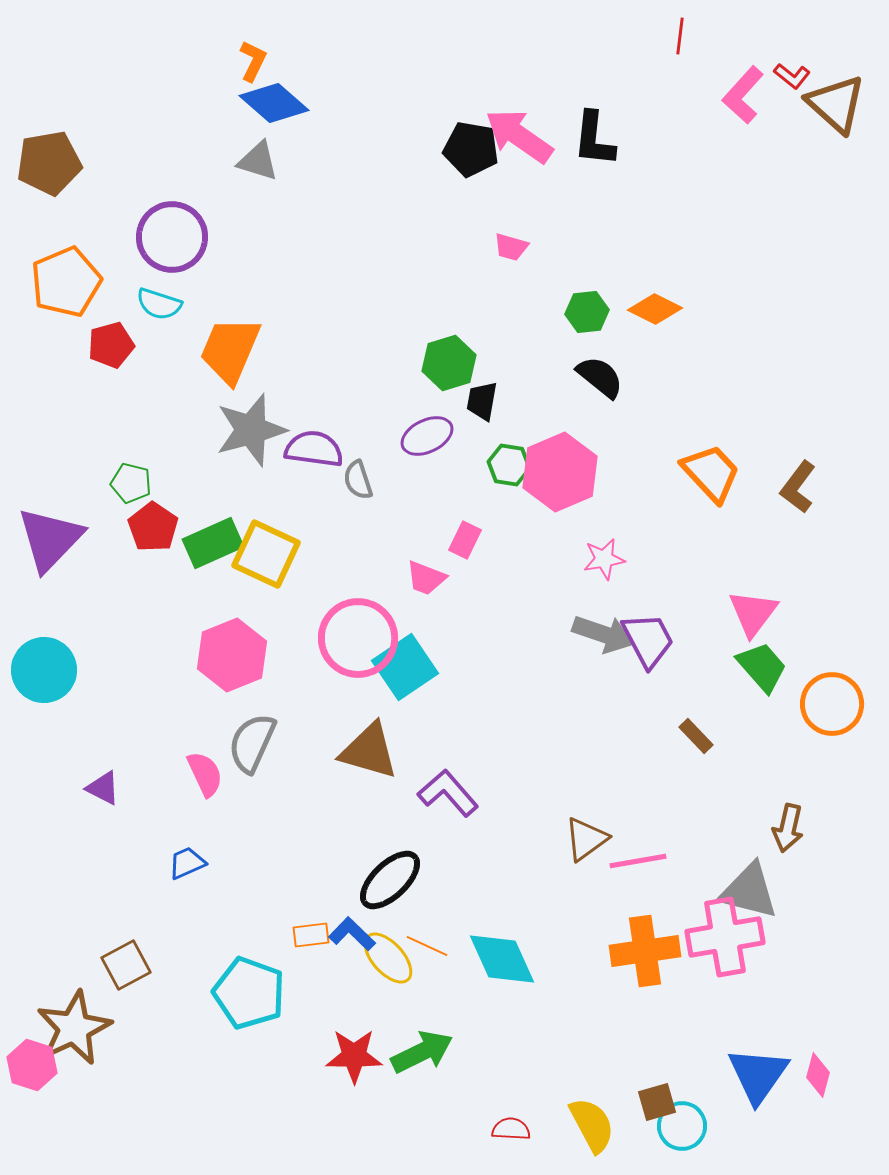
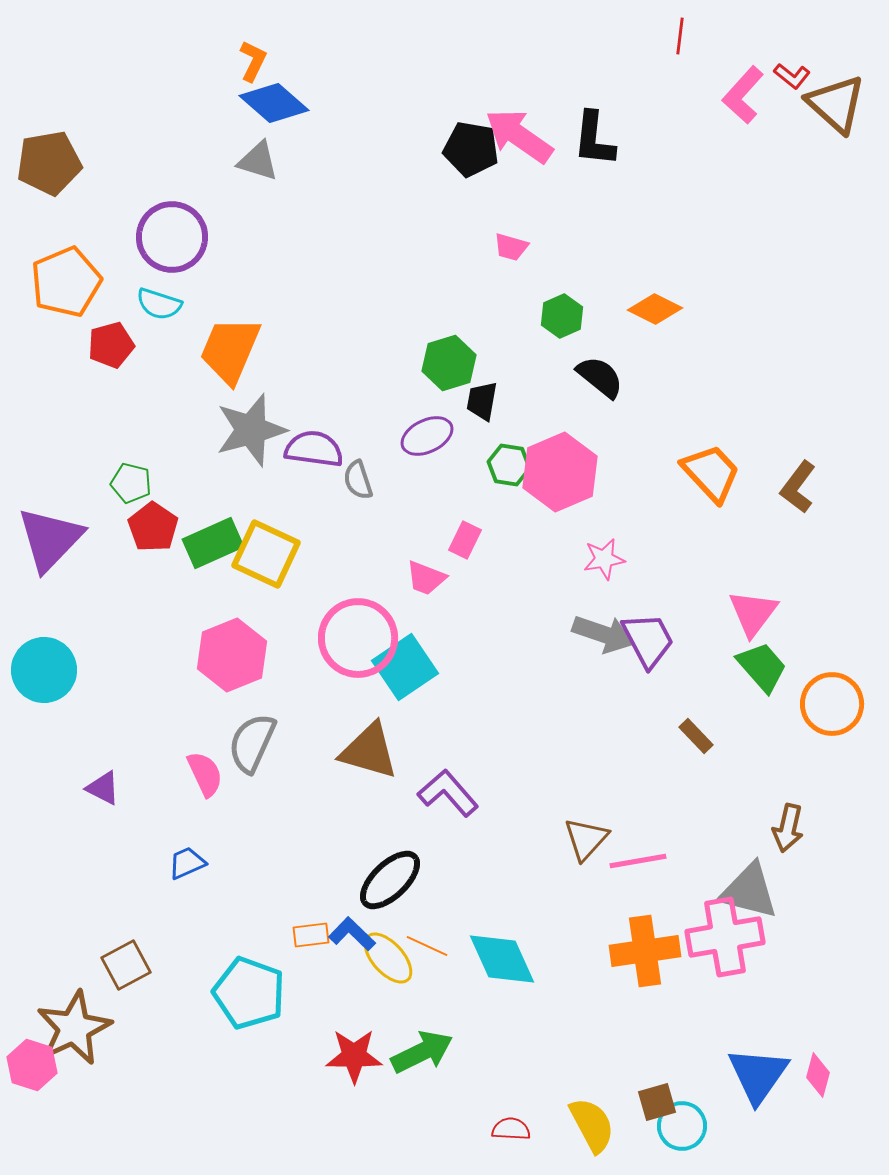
green hexagon at (587, 312): moved 25 px left, 4 px down; rotated 18 degrees counterclockwise
brown triangle at (586, 839): rotated 12 degrees counterclockwise
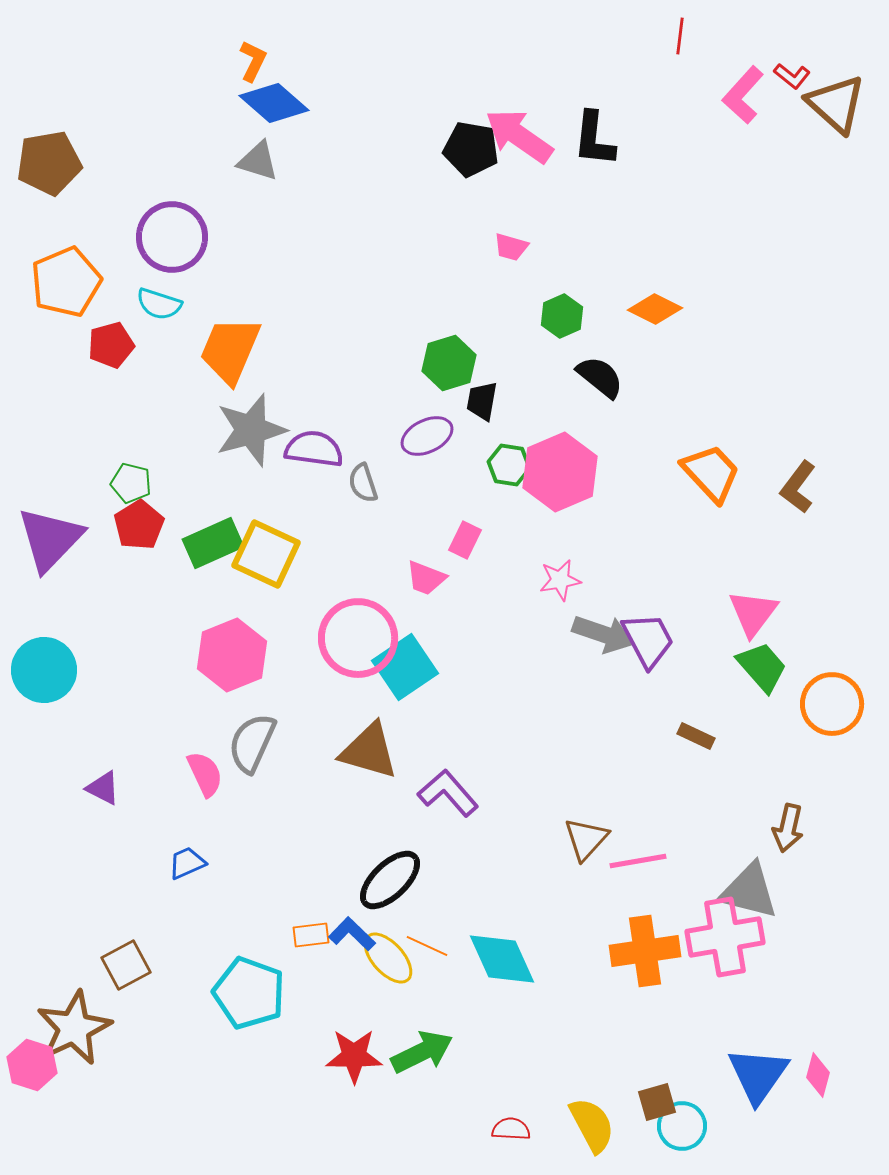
gray semicircle at (358, 480): moved 5 px right, 3 px down
red pentagon at (153, 527): moved 14 px left, 2 px up; rotated 6 degrees clockwise
pink star at (604, 559): moved 44 px left, 21 px down
brown rectangle at (696, 736): rotated 21 degrees counterclockwise
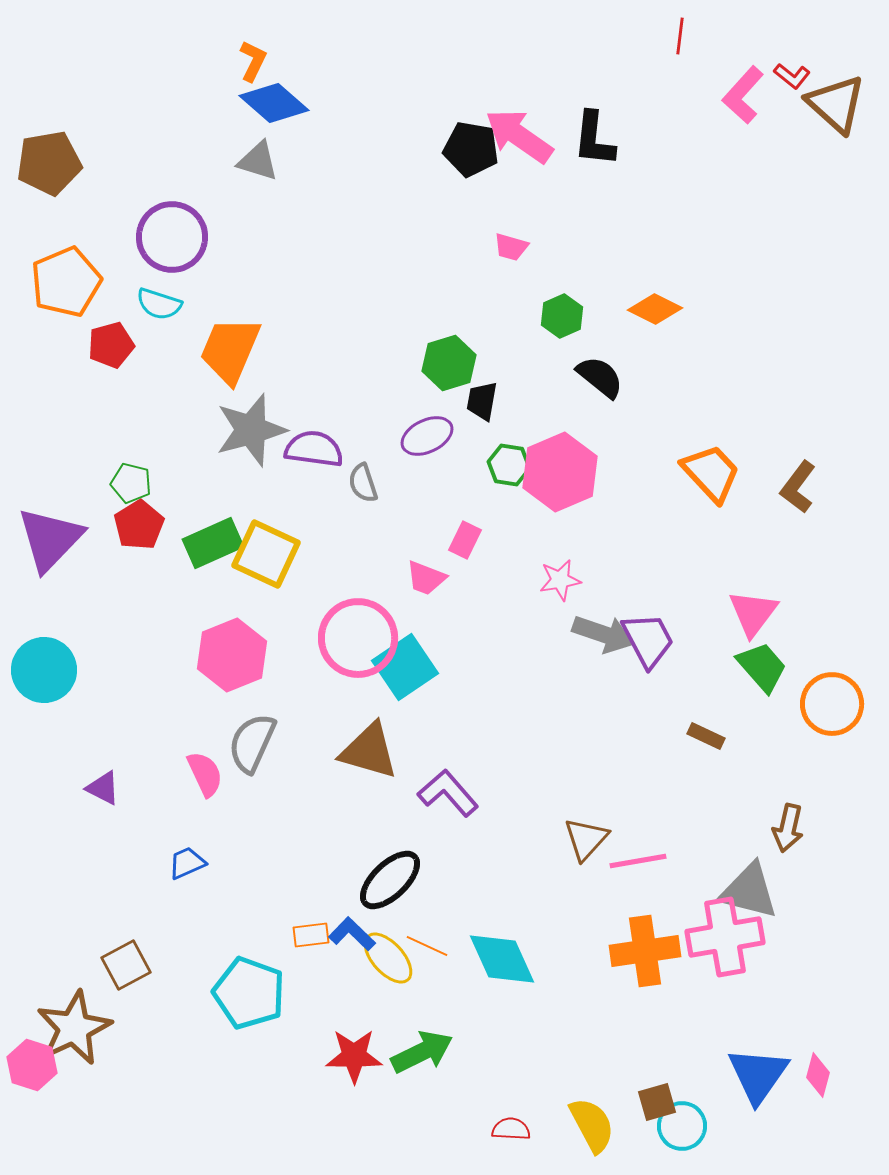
brown rectangle at (696, 736): moved 10 px right
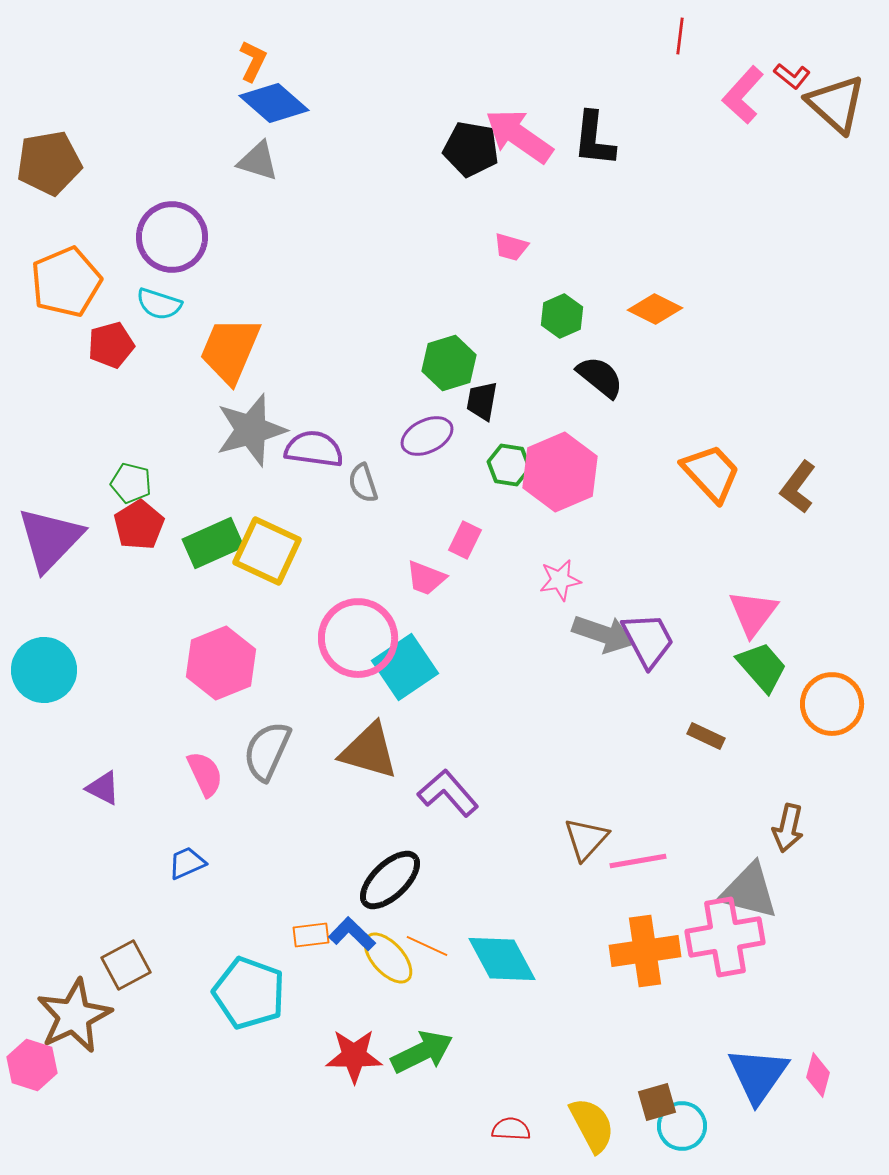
yellow square at (266, 554): moved 1 px right, 3 px up
pink hexagon at (232, 655): moved 11 px left, 8 px down
gray semicircle at (252, 743): moved 15 px right, 8 px down
cyan diamond at (502, 959): rotated 4 degrees counterclockwise
brown star at (74, 1028): moved 12 px up
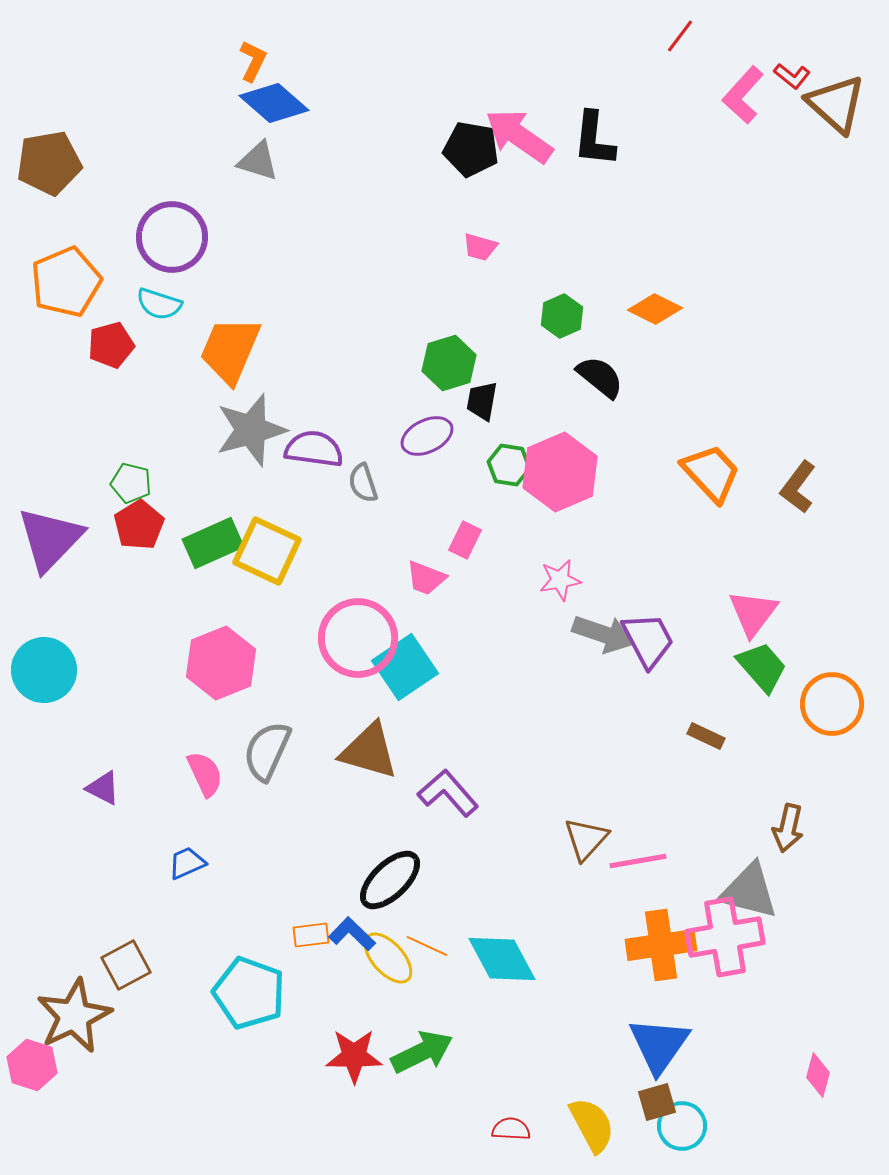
red line at (680, 36): rotated 30 degrees clockwise
pink trapezoid at (511, 247): moved 31 px left
orange cross at (645, 951): moved 16 px right, 6 px up
blue triangle at (758, 1075): moved 99 px left, 30 px up
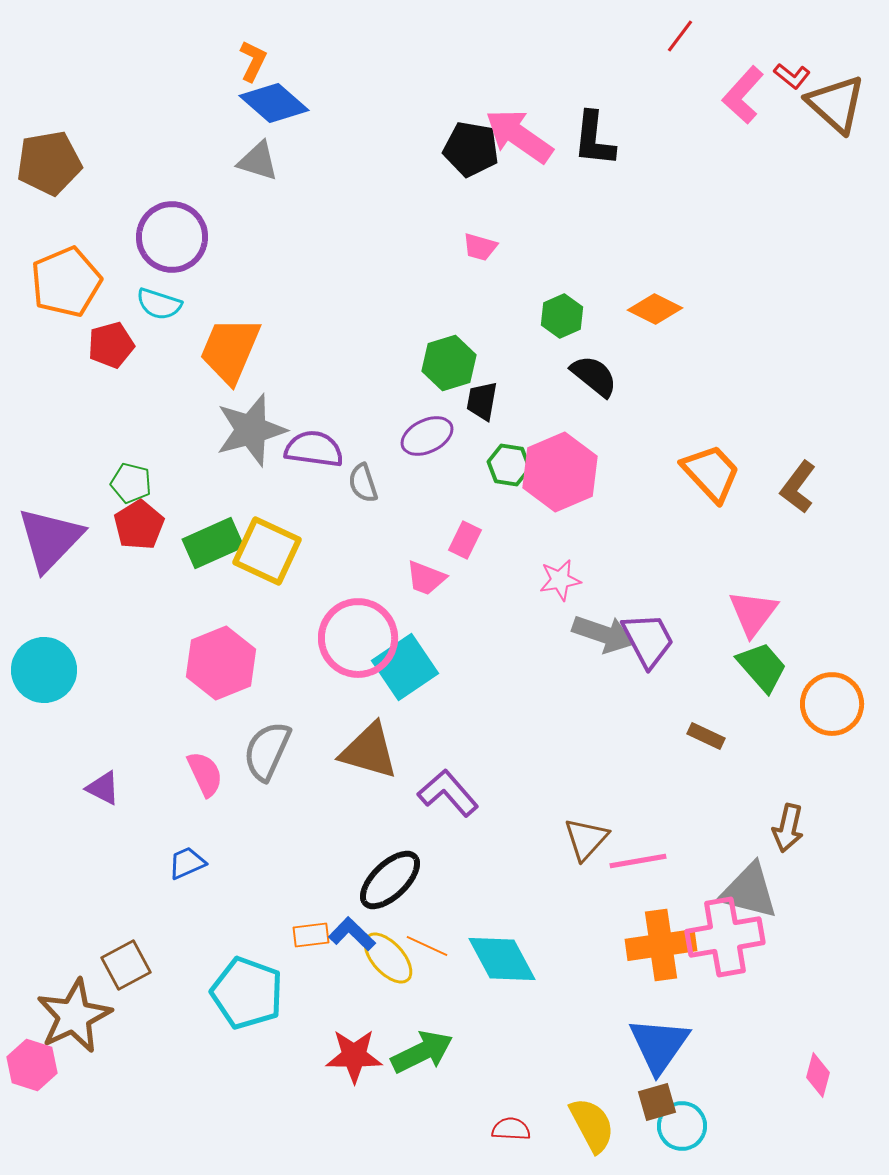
black semicircle at (600, 377): moved 6 px left, 1 px up
cyan pentagon at (249, 993): moved 2 px left
